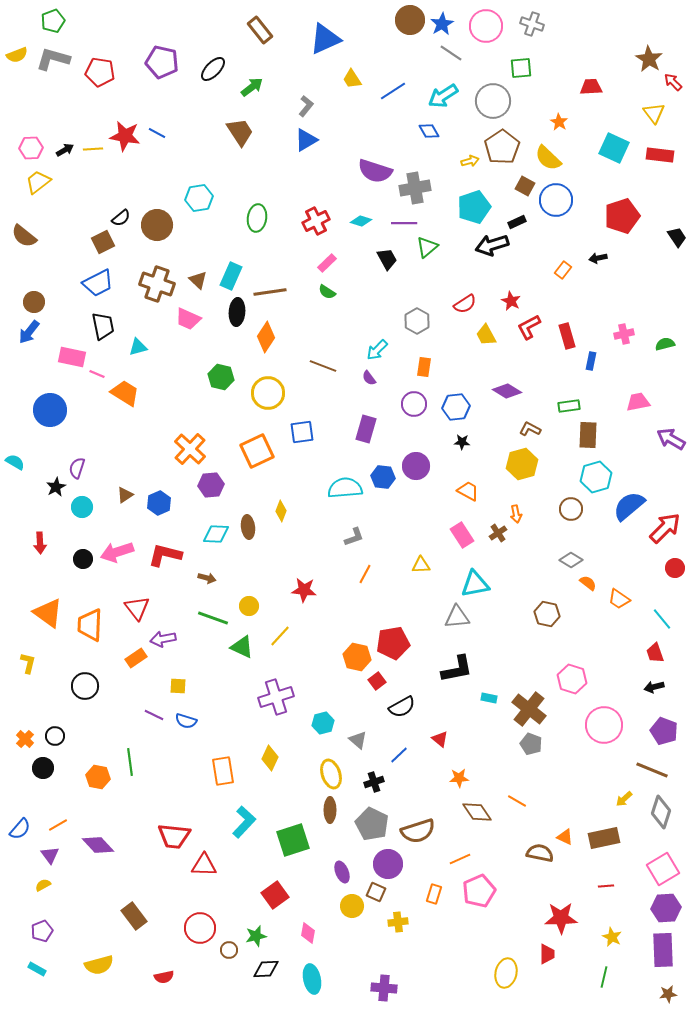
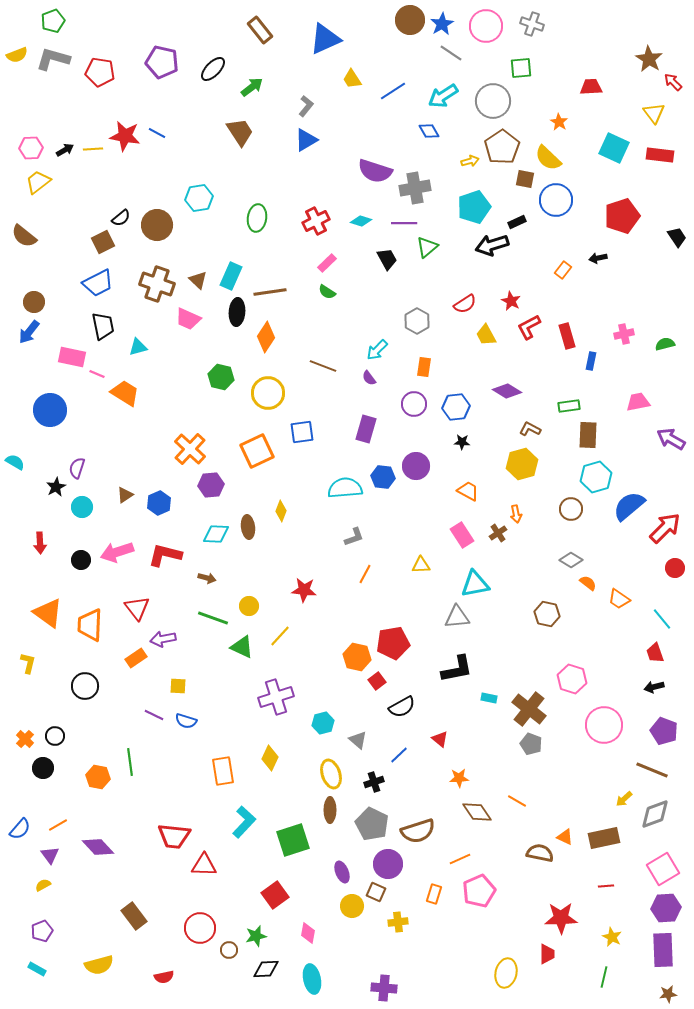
brown square at (525, 186): moved 7 px up; rotated 18 degrees counterclockwise
black circle at (83, 559): moved 2 px left, 1 px down
gray diamond at (661, 812): moved 6 px left, 2 px down; rotated 52 degrees clockwise
purple diamond at (98, 845): moved 2 px down
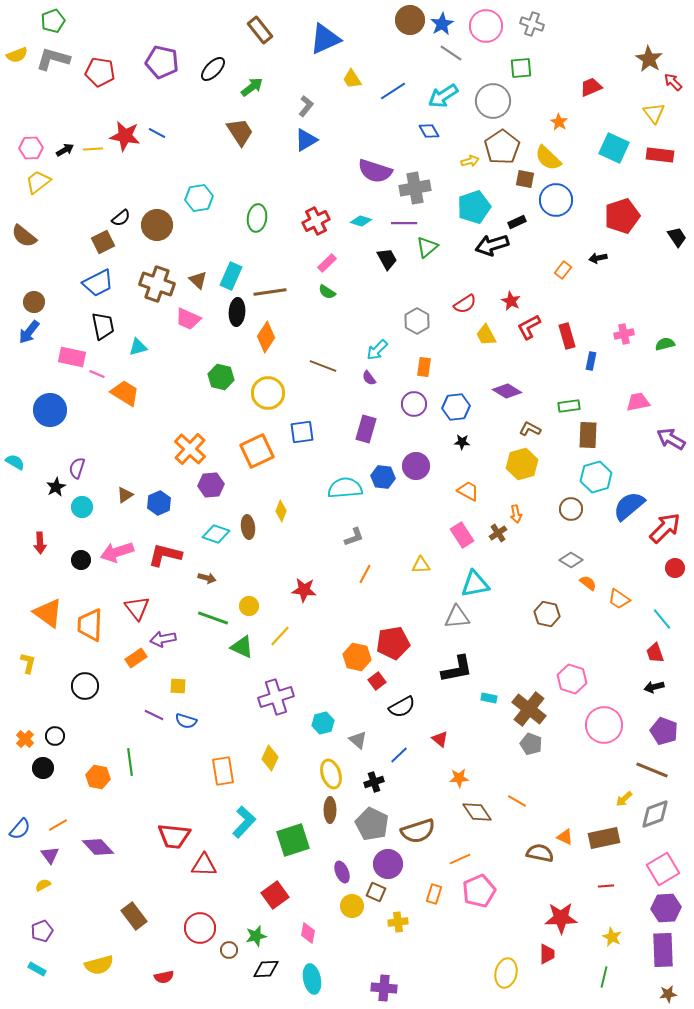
red trapezoid at (591, 87): rotated 20 degrees counterclockwise
cyan diamond at (216, 534): rotated 16 degrees clockwise
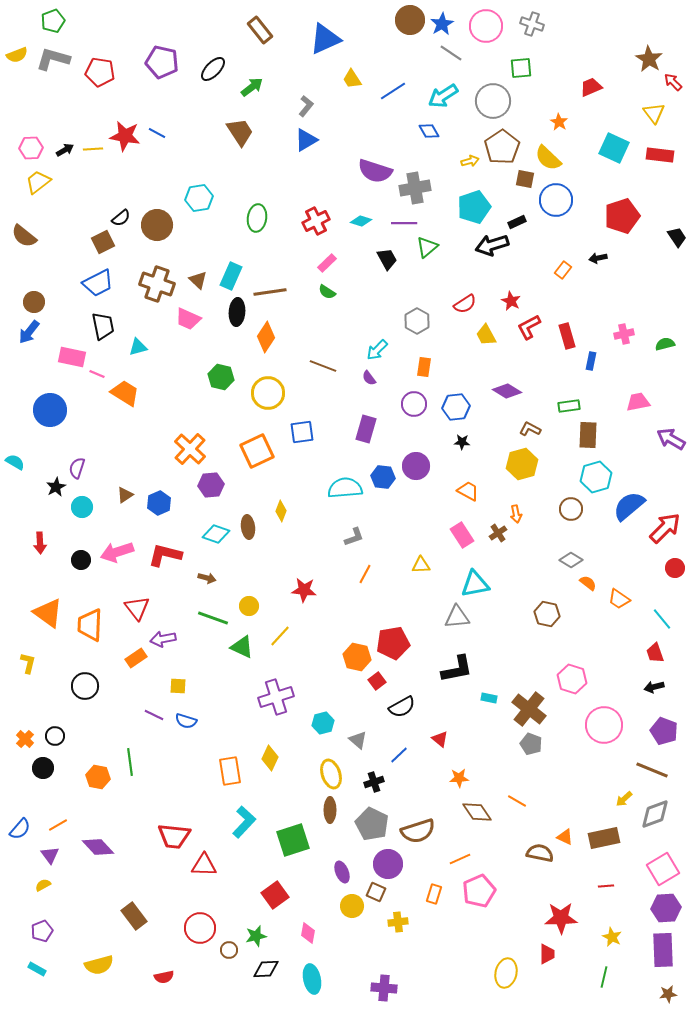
orange rectangle at (223, 771): moved 7 px right
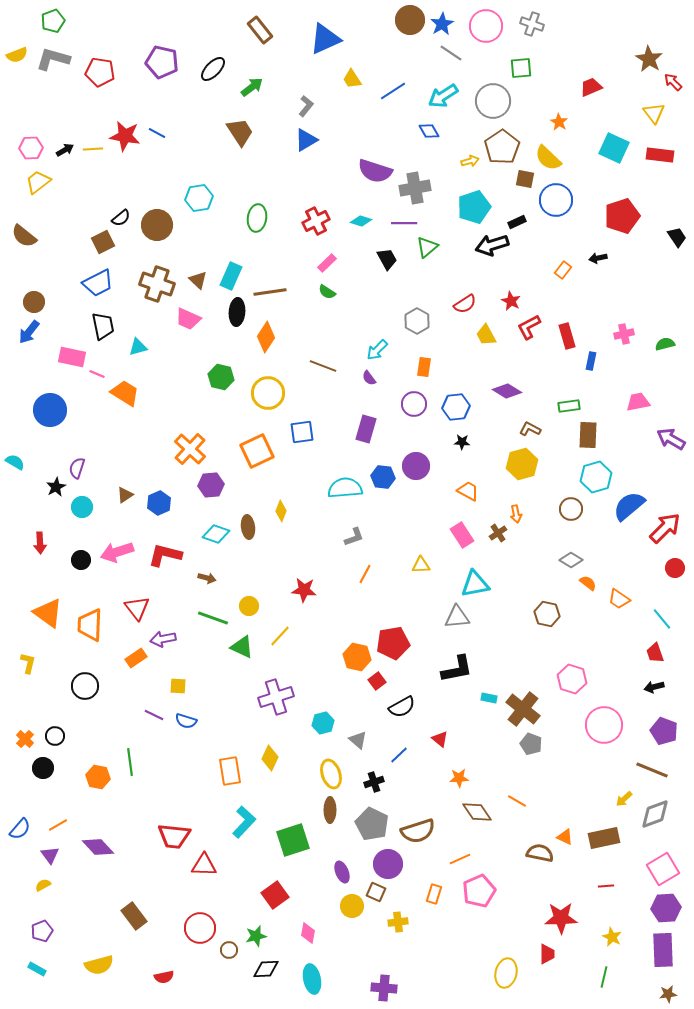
brown cross at (529, 709): moved 6 px left
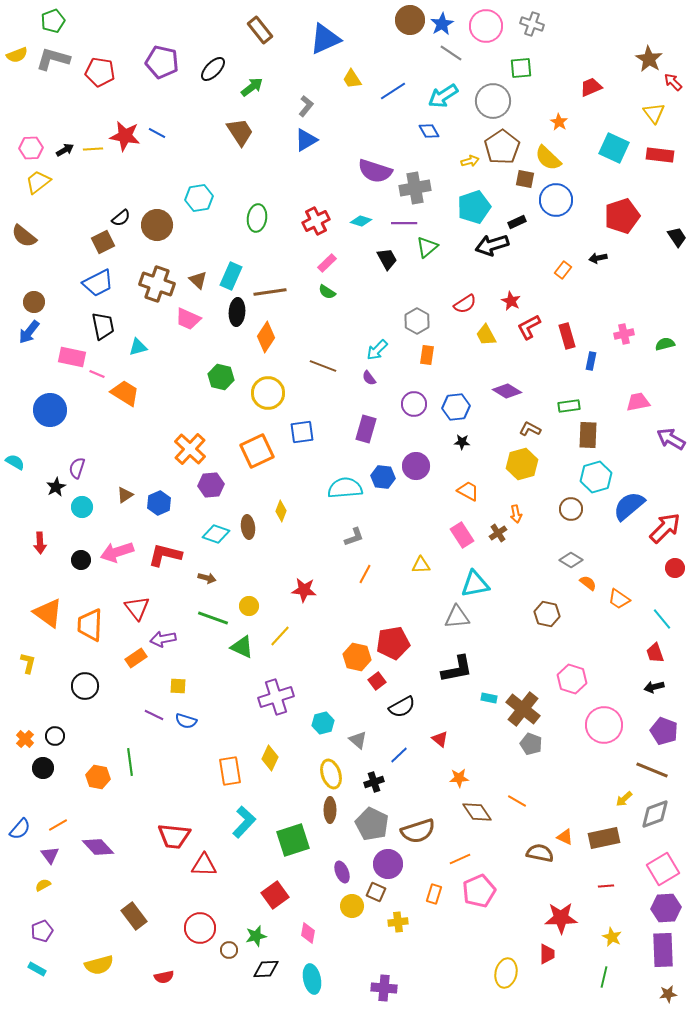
orange rectangle at (424, 367): moved 3 px right, 12 px up
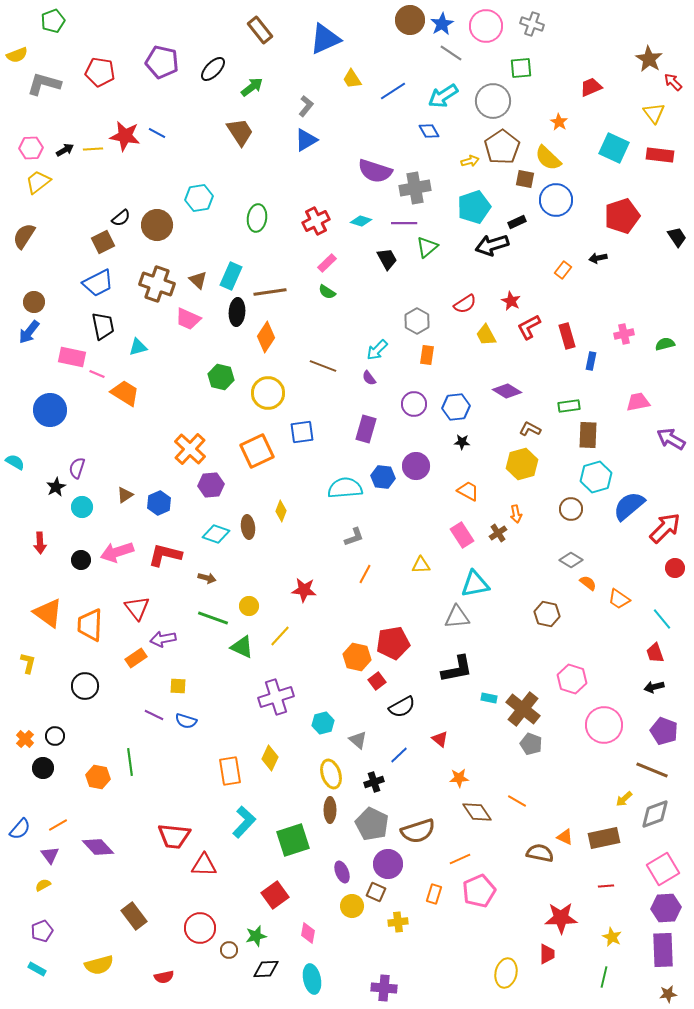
gray L-shape at (53, 59): moved 9 px left, 25 px down
brown semicircle at (24, 236): rotated 84 degrees clockwise
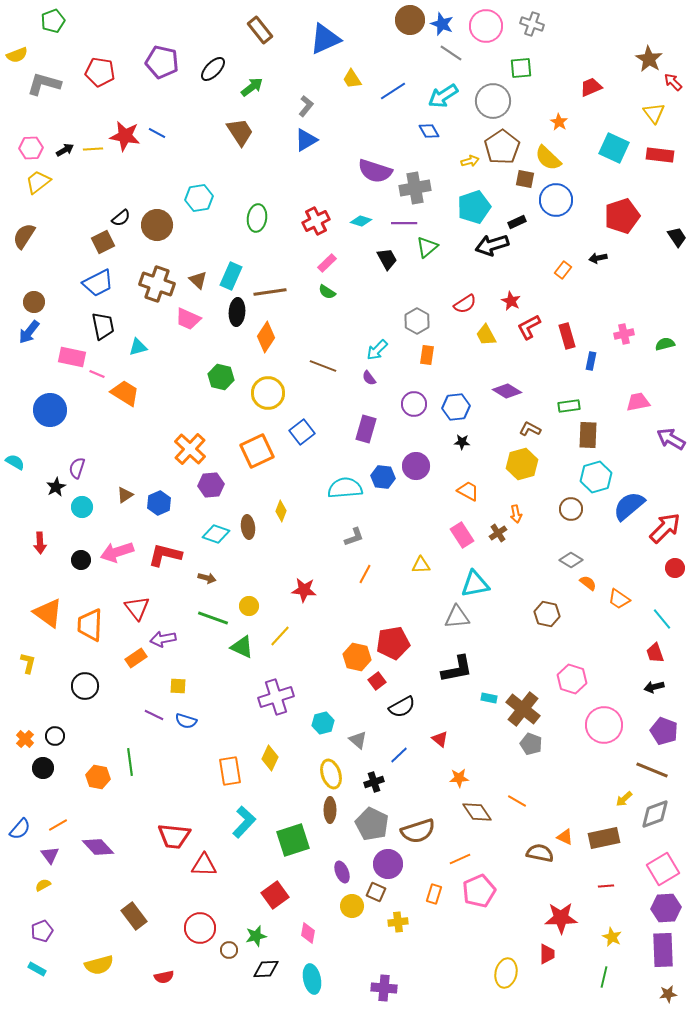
blue star at (442, 24): rotated 20 degrees counterclockwise
blue square at (302, 432): rotated 30 degrees counterclockwise
